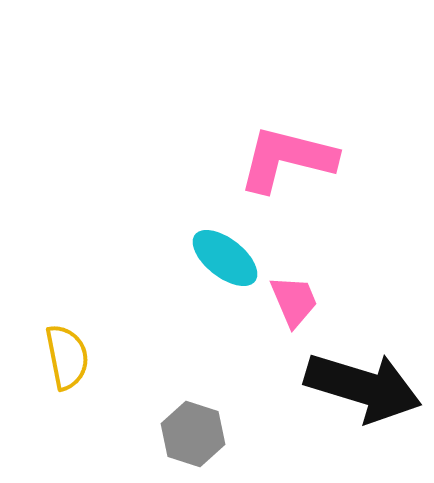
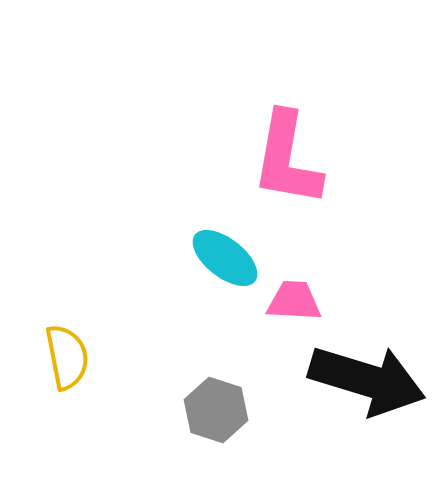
pink L-shape: rotated 94 degrees counterclockwise
pink trapezoid: rotated 64 degrees counterclockwise
black arrow: moved 4 px right, 7 px up
gray hexagon: moved 23 px right, 24 px up
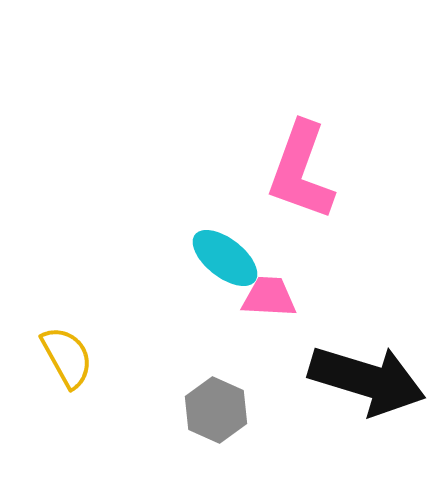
pink L-shape: moved 14 px right, 12 px down; rotated 10 degrees clockwise
pink trapezoid: moved 25 px left, 4 px up
yellow semicircle: rotated 18 degrees counterclockwise
gray hexagon: rotated 6 degrees clockwise
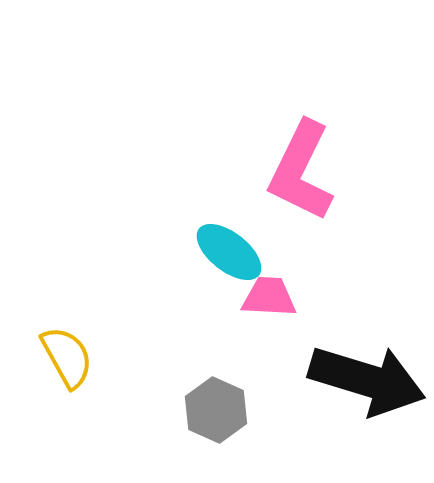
pink L-shape: rotated 6 degrees clockwise
cyan ellipse: moved 4 px right, 6 px up
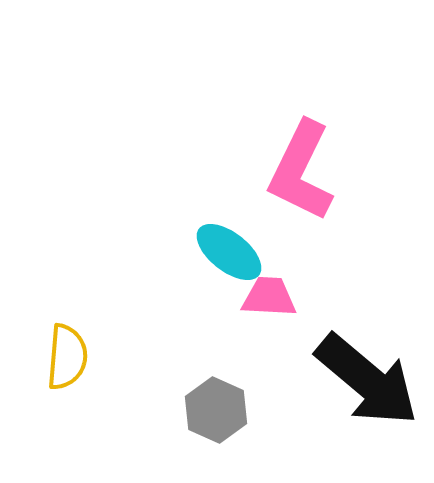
yellow semicircle: rotated 34 degrees clockwise
black arrow: rotated 23 degrees clockwise
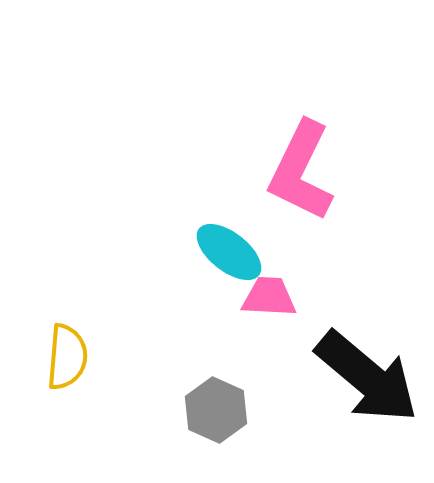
black arrow: moved 3 px up
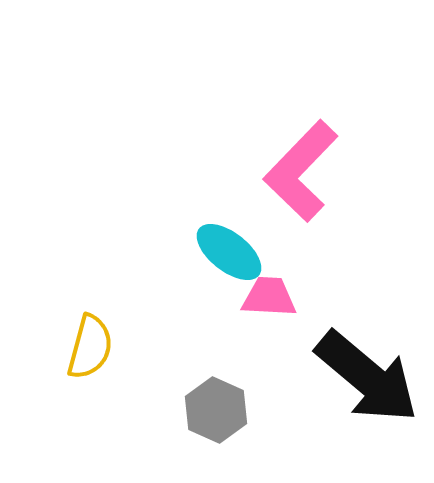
pink L-shape: rotated 18 degrees clockwise
yellow semicircle: moved 23 px right, 10 px up; rotated 10 degrees clockwise
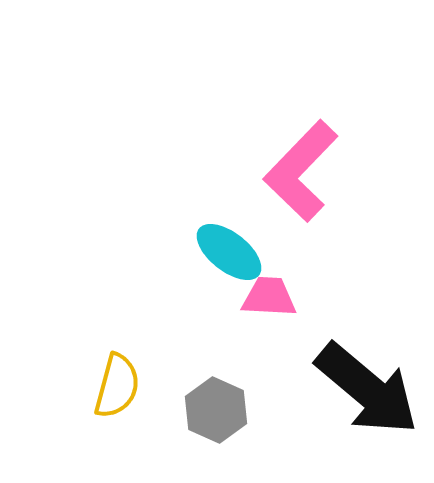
yellow semicircle: moved 27 px right, 39 px down
black arrow: moved 12 px down
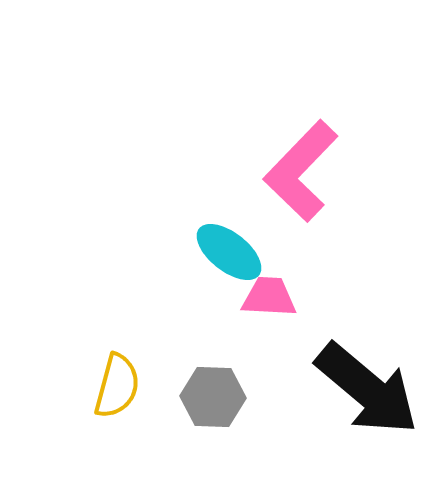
gray hexagon: moved 3 px left, 13 px up; rotated 22 degrees counterclockwise
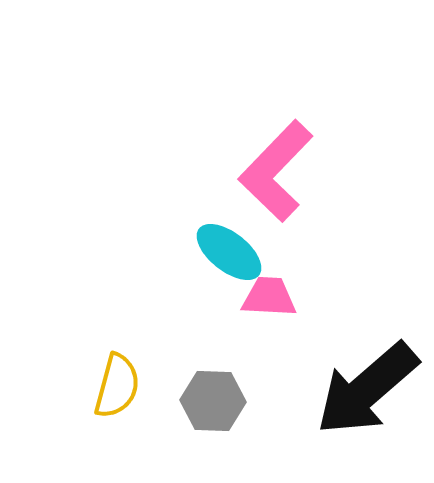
pink L-shape: moved 25 px left
black arrow: rotated 99 degrees clockwise
gray hexagon: moved 4 px down
